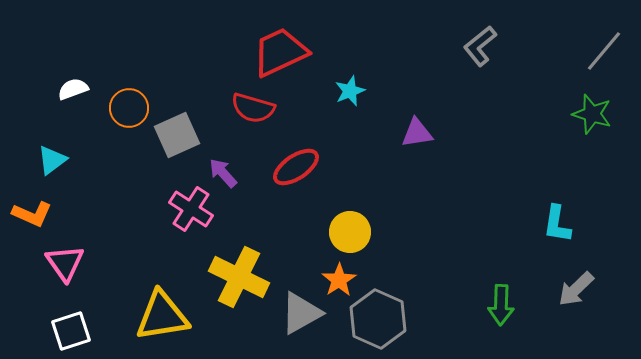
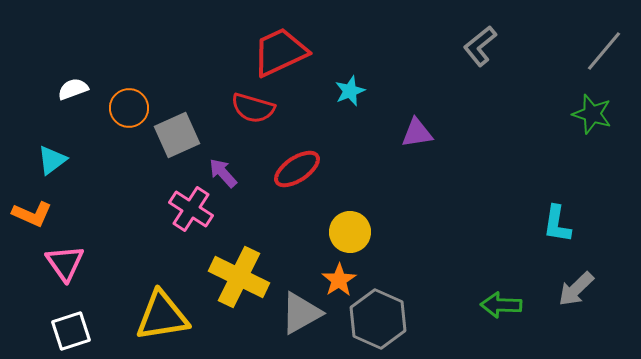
red ellipse: moved 1 px right, 2 px down
green arrow: rotated 90 degrees clockwise
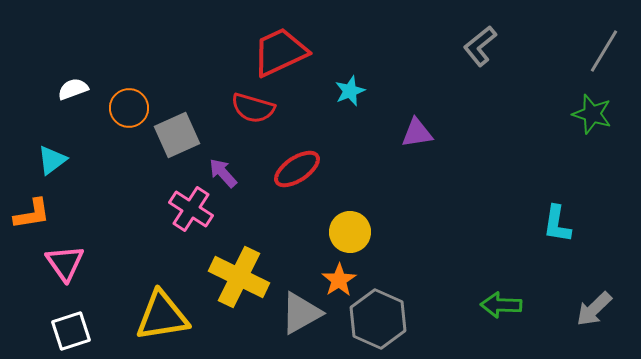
gray line: rotated 9 degrees counterclockwise
orange L-shape: rotated 33 degrees counterclockwise
gray arrow: moved 18 px right, 20 px down
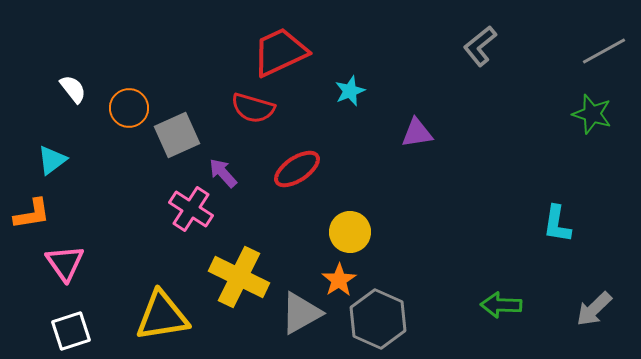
gray line: rotated 30 degrees clockwise
white semicircle: rotated 72 degrees clockwise
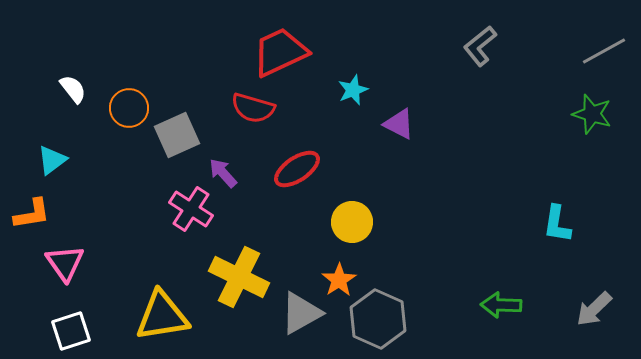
cyan star: moved 3 px right, 1 px up
purple triangle: moved 18 px left, 9 px up; rotated 36 degrees clockwise
yellow circle: moved 2 px right, 10 px up
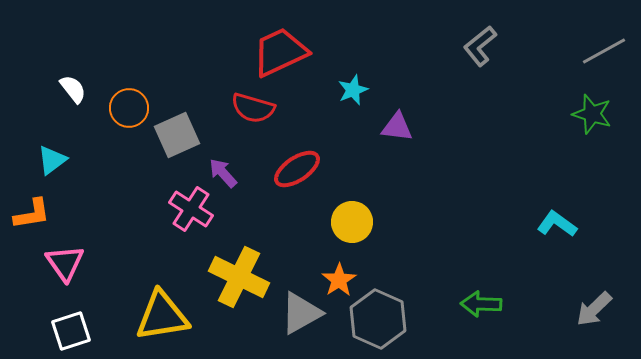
purple triangle: moved 2 px left, 3 px down; rotated 20 degrees counterclockwise
cyan L-shape: rotated 117 degrees clockwise
green arrow: moved 20 px left, 1 px up
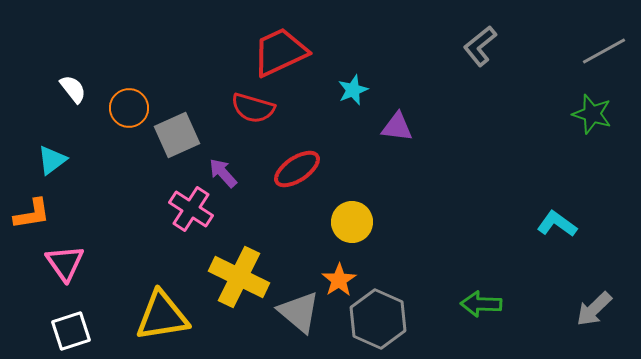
gray triangle: moved 2 px left, 1 px up; rotated 51 degrees counterclockwise
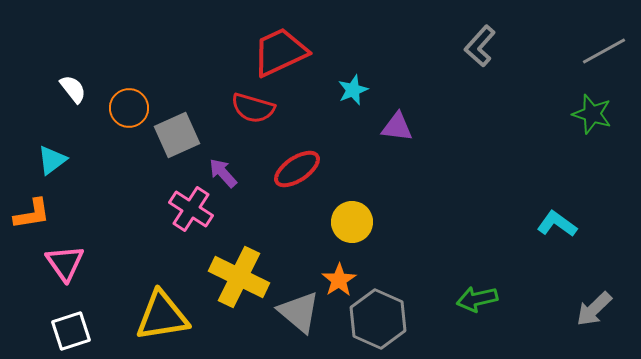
gray L-shape: rotated 9 degrees counterclockwise
green arrow: moved 4 px left, 5 px up; rotated 15 degrees counterclockwise
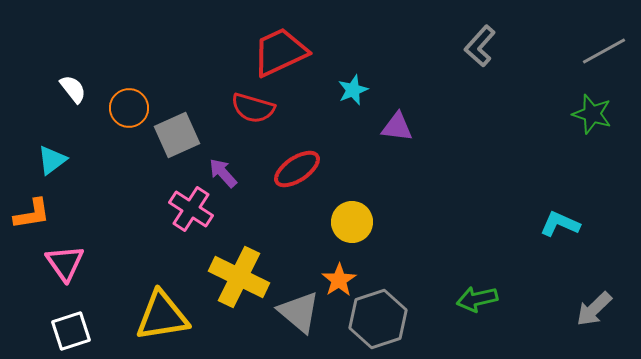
cyan L-shape: moved 3 px right; rotated 12 degrees counterclockwise
gray hexagon: rotated 18 degrees clockwise
